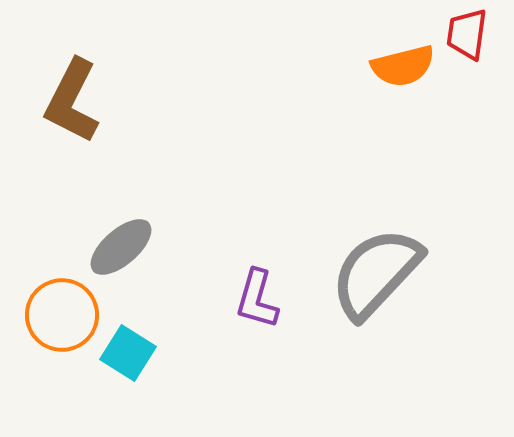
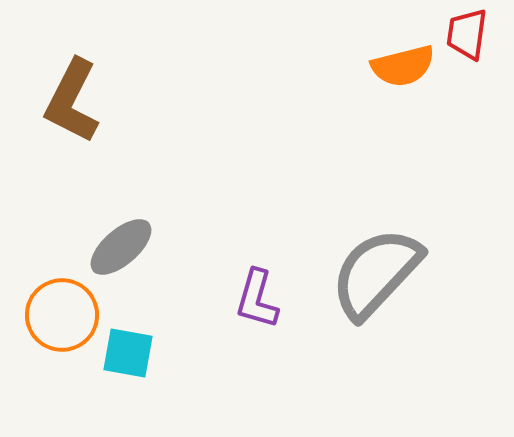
cyan square: rotated 22 degrees counterclockwise
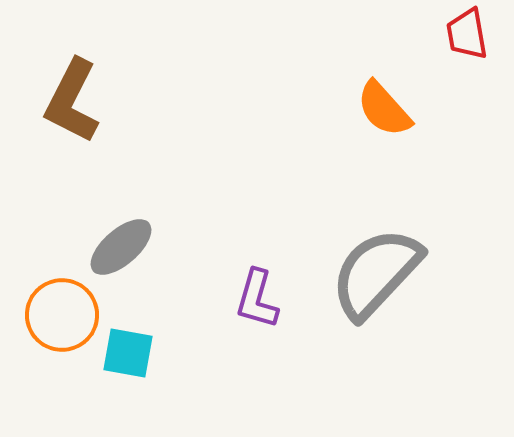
red trapezoid: rotated 18 degrees counterclockwise
orange semicircle: moved 19 px left, 43 px down; rotated 62 degrees clockwise
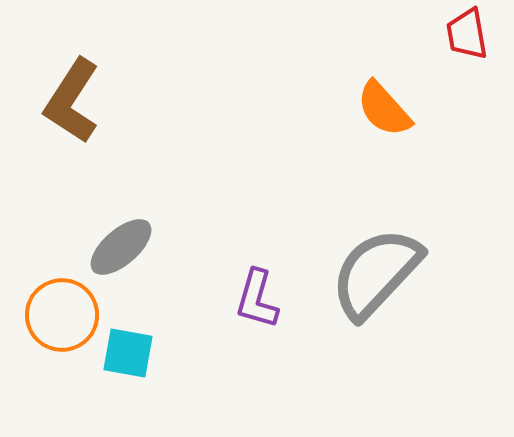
brown L-shape: rotated 6 degrees clockwise
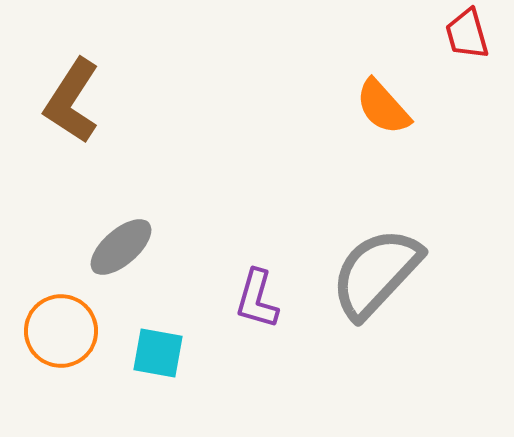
red trapezoid: rotated 6 degrees counterclockwise
orange semicircle: moved 1 px left, 2 px up
orange circle: moved 1 px left, 16 px down
cyan square: moved 30 px right
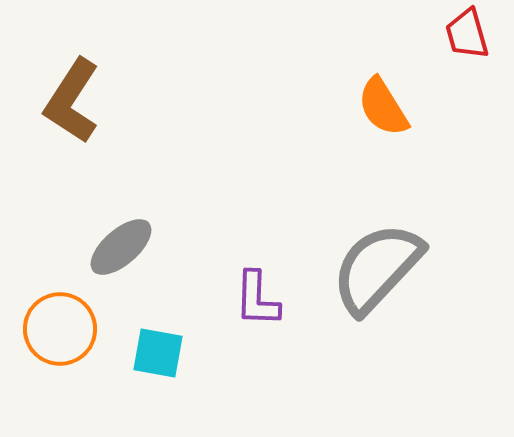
orange semicircle: rotated 10 degrees clockwise
gray semicircle: moved 1 px right, 5 px up
purple L-shape: rotated 14 degrees counterclockwise
orange circle: moved 1 px left, 2 px up
